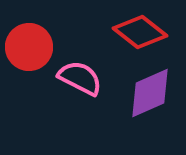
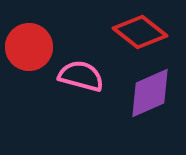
pink semicircle: moved 1 px right, 2 px up; rotated 12 degrees counterclockwise
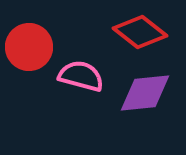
purple diamond: moved 5 px left; rotated 18 degrees clockwise
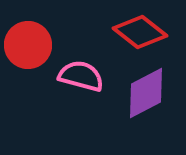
red circle: moved 1 px left, 2 px up
purple diamond: moved 1 px right; rotated 22 degrees counterclockwise
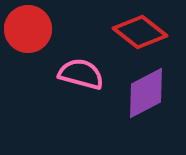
red circle: moved 16 px up
pink semicircle: moved 2 px up
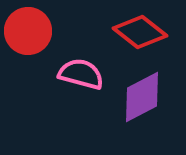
red circle: moved 2 px down
purple diamond: moved 4 px left, 4 px down
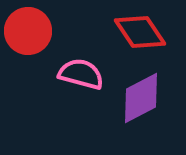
red diamond: rotated 18 degrees clockwise
purple diamond: moved 1 px left, 1 px down
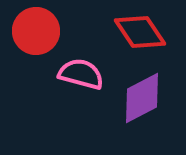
red circle: moved 8 px right
purple diamond: moved 1 px right
